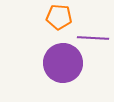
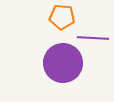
orange pentagon: moved 3 px right
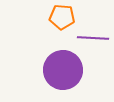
purple circle: moved 7 px down
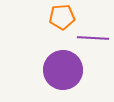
orange pentagon: rotated 10 degrees counterclockwise
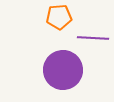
orange pentagon: moved 3 px left
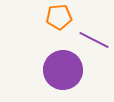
purple line: moved 1 px right, 2 px down; rotated 24 degrees clockwise
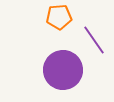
purple line: rotated 28 degrees clockwise
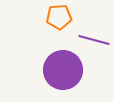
purple line: rotated 40 degrees counterclockwise
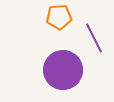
purple line: moved 2 px up; rotated 48 degrees clockwise
